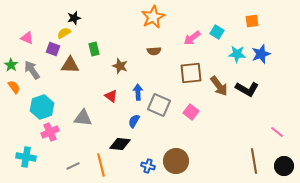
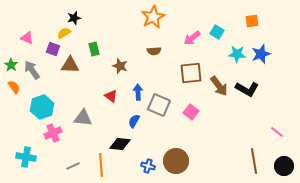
pink cross: moved 3 px right, 1 px down
orange line: rotated 10 degrees clockwise
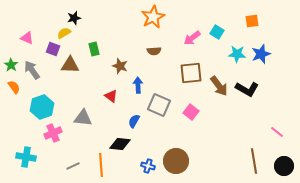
blue arrow: moved 7 px up
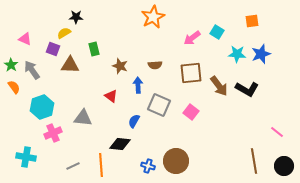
black star: moved 2 px right, 1 px up; rotated 16 degrees clockwise
pink triangle: moved 2 px left, 1 px down
brown semicircle: moved 1 px right, 14 px down
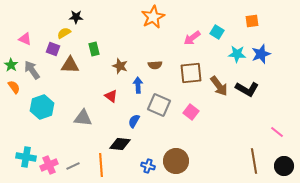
pink cross: moved 4 px left, 32 px down
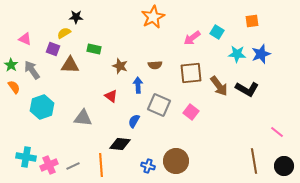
green rectangle: rotated 64 degrees counterclockwise
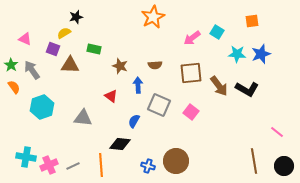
black star: rotated 16 degrees counterclockwise
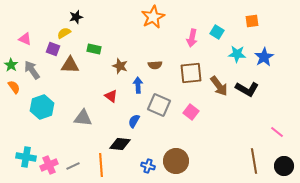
pink arrow: rotated 42 degrees counterclockwise
blue star: moved 3 px right, 3 px down; rotated 12 degrees counterclockwise
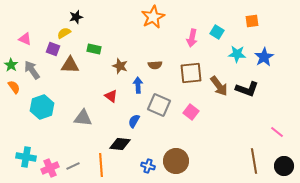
black L-shape: rotated 10 degrees counterclockwise
pink cross: moved 1 px right, 3 px down
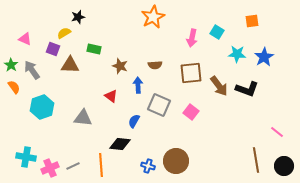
black star: moved 2 px right
brown line: moved 2 px right, 1 px up
